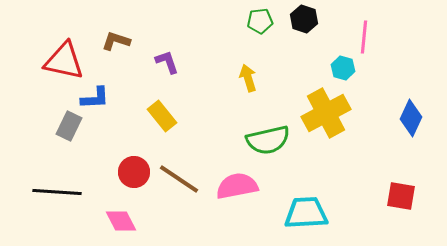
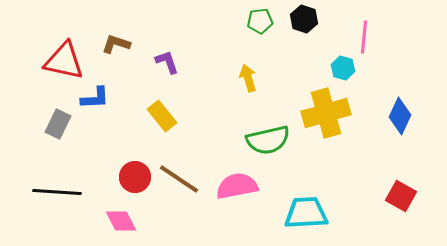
brown L-shape: moved 3 px down
yellow cross: rotated 12 degrees clockwise
blue diamond: moved 11 px left, 2 px up
gray rectangle: moved 11 px left, 2 px up
red circle: moved 1 px right, 5 px down
red square: rotated 20 degrees clockwise
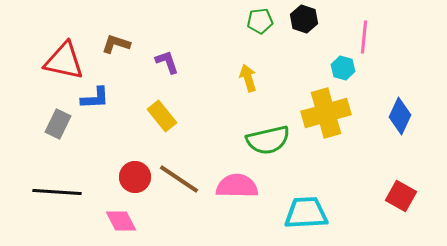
pink semicircle: rotated 12 degrees clockwise
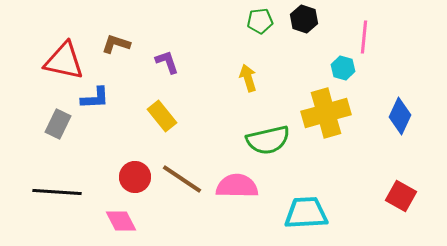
brown line: moved 3 px right
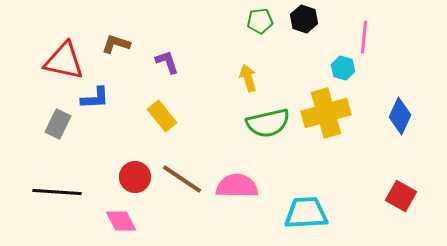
green semicircle: moved 17 px up
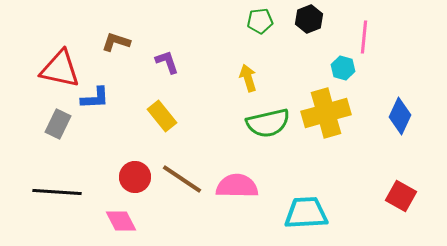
black hexagon: moved 5 px right; rotated 20 degrees clockwise
brown L-shape: moved 2 px up
red triangle: moved 4 px left, 8 px down
